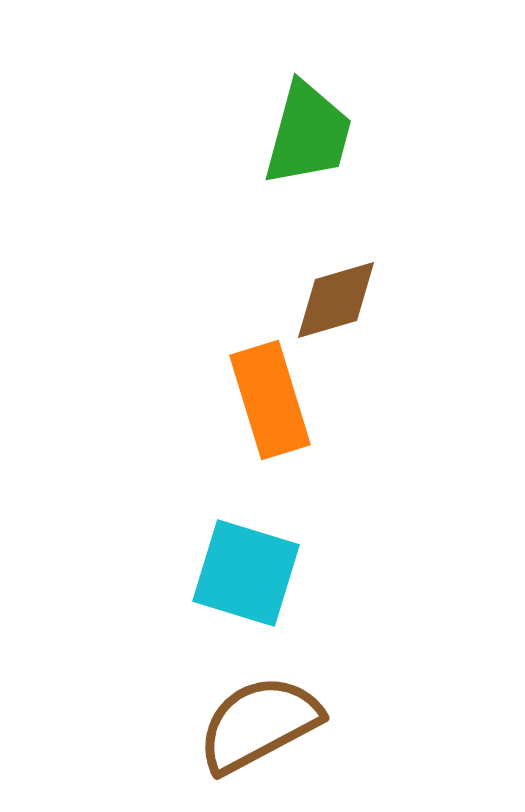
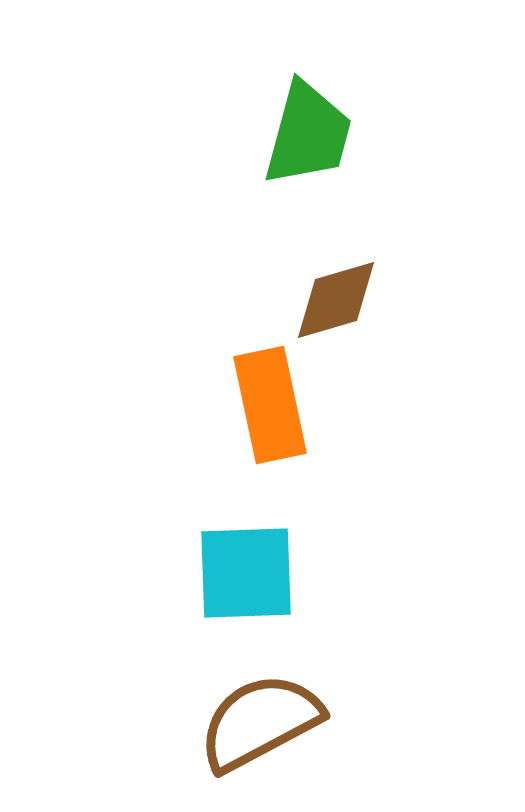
orange rectangle: moved 5 px down; rotated 5 degrees clockwise
cyan square: rotated 19 degrees counterclockwise
brown semicircle: moved 1 px right, 2 px up
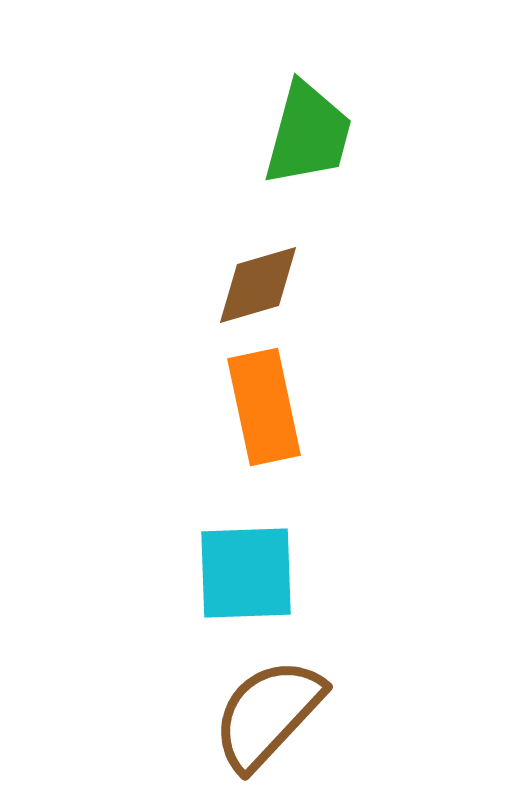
brown diamond: moved 78 px left, 15 px up
orange rectangle: moved 6 px left, 2 px down
brown semicircle: moved 8 px right, 8 px up; rotated 19 degrees counterclockwise
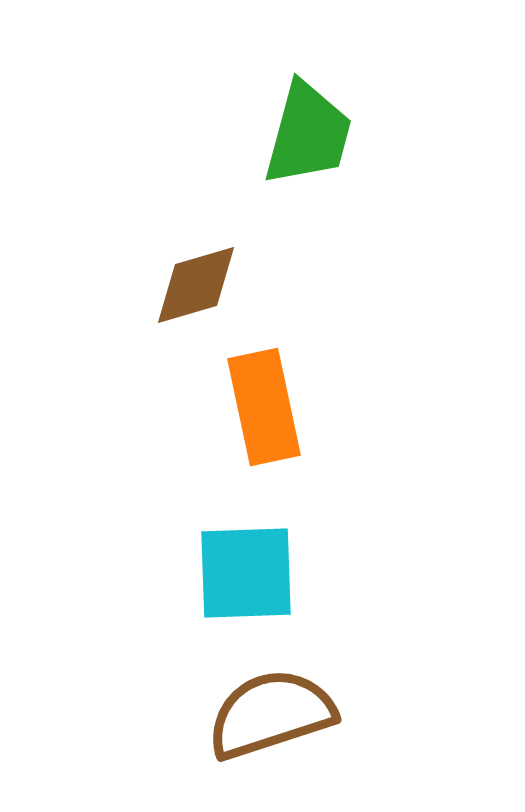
brown diamond: moved 62 px left
brown semicircle: moved 3 px right; rotated 29 degrees clockwise
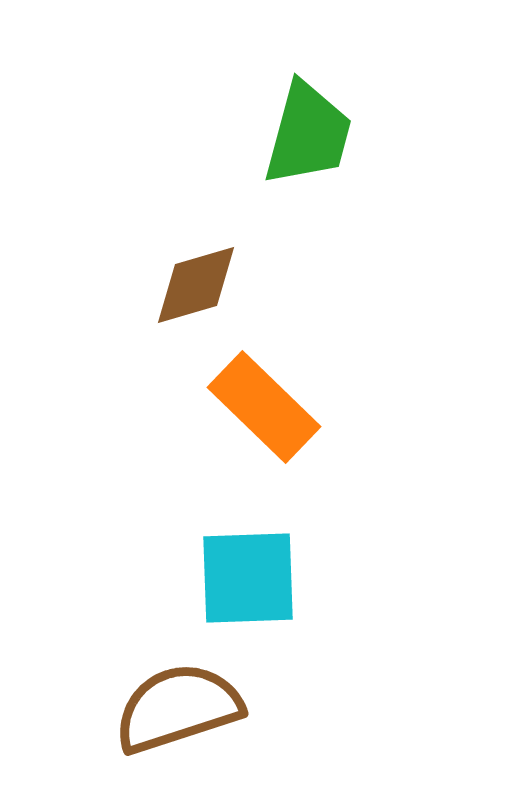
orange rectangle: rotated 34 degrees counterclockwise
cyan square: moved 2 px right, 5 px down
brown semicircle: moved 93 px left, 6 px up
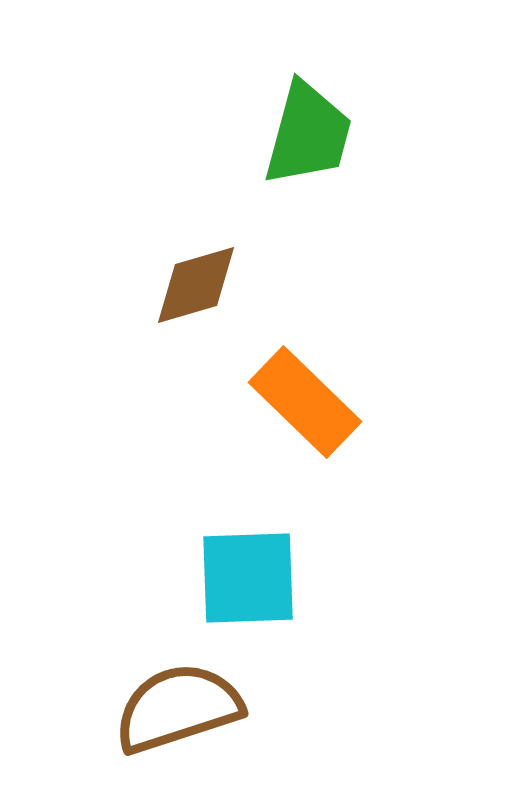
orange rectangle: moved 41 px right, 5 px up
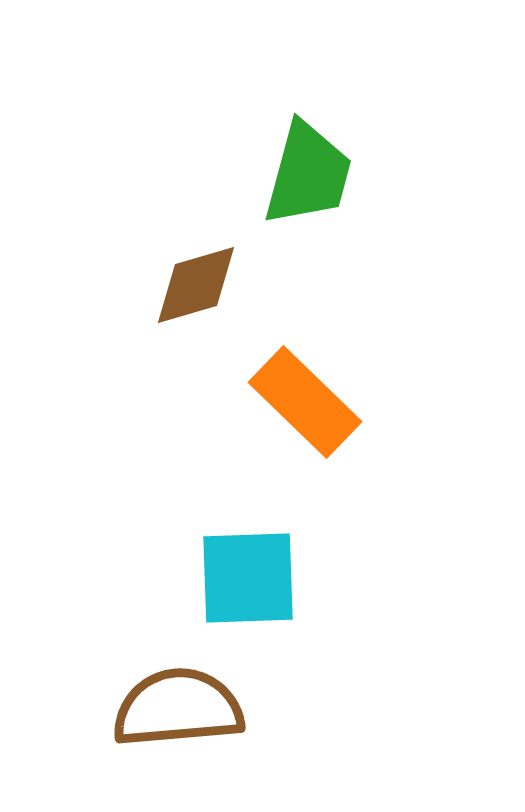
green trapezoid: moved 40 px down
brown semicircle: rotated 13 degrees clockwise
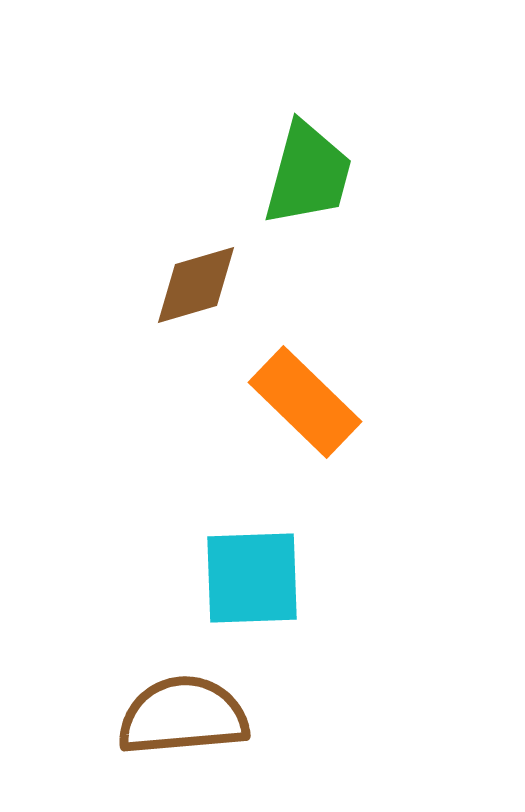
cyan square: moved 4 px right
brown semicircle: moved 5 px right, 8 px down
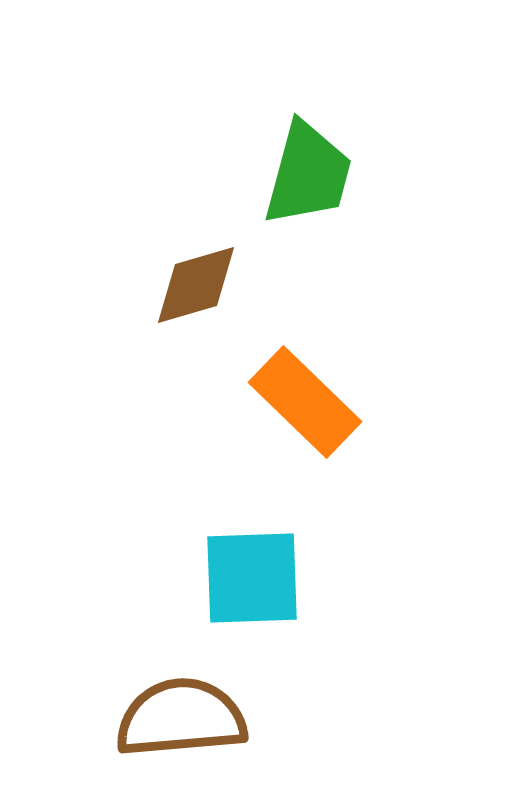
brown semicircle: moved 2 px left, 2 px down
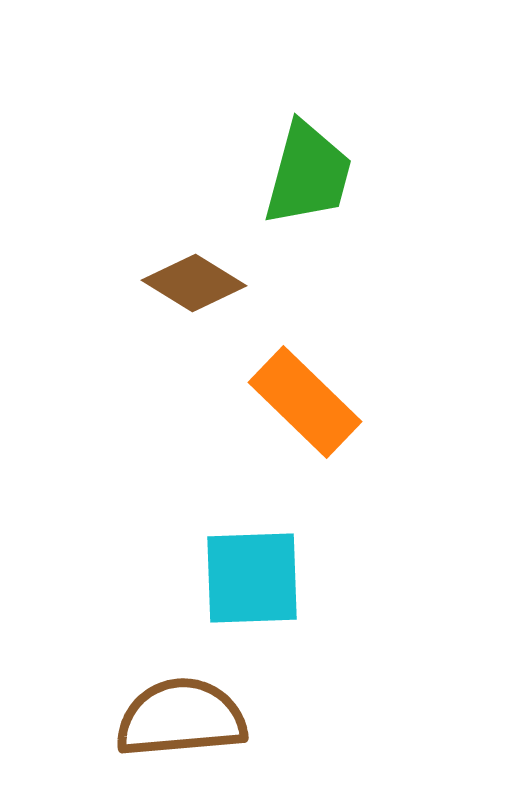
brown diamond: moved 2 px left, 2 px up; rotated 48 degrees clockwise
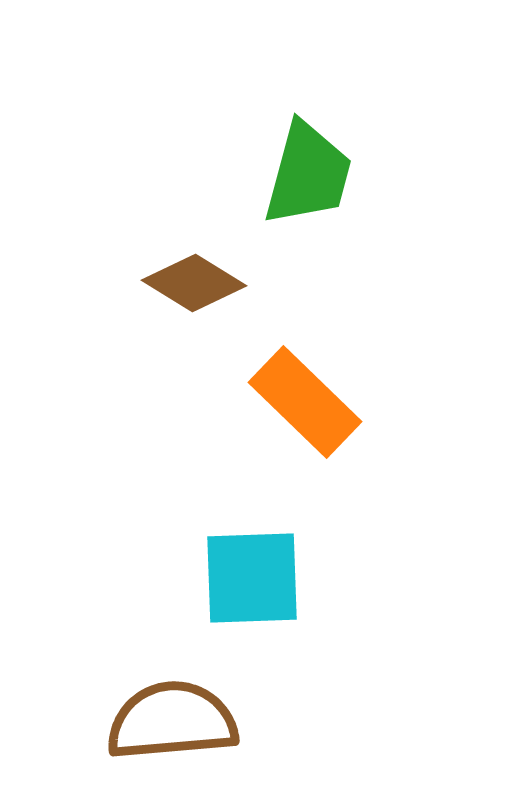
brown semicircle: moved 9 px left, 3 px down
